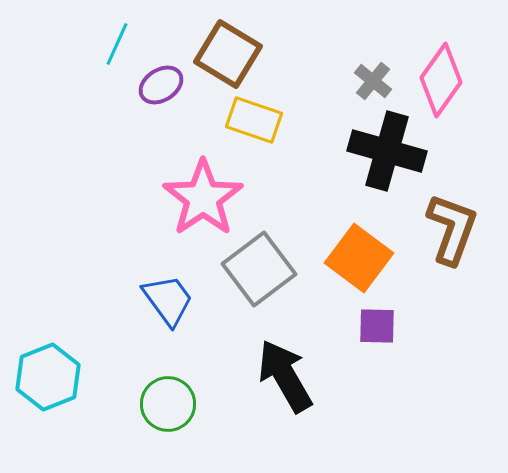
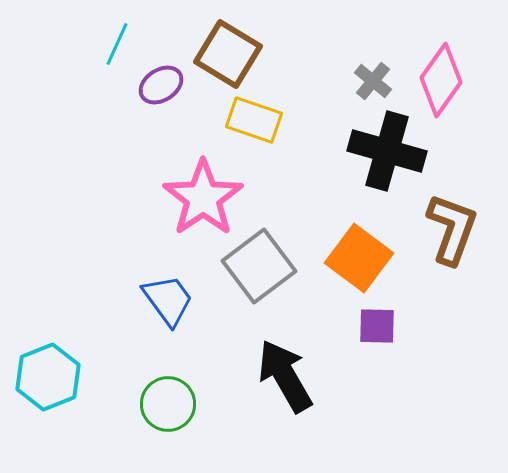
gray square: moved 3 px up
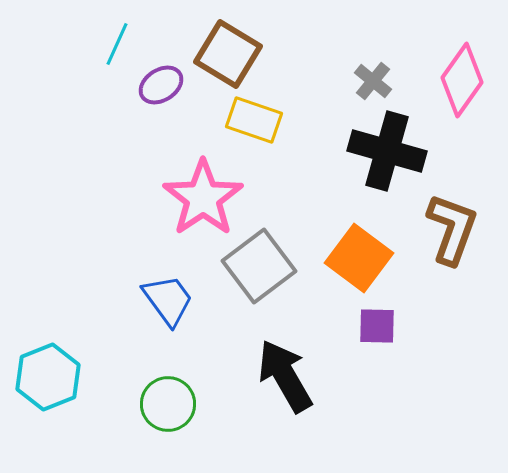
pink diamond: moved 21 px right
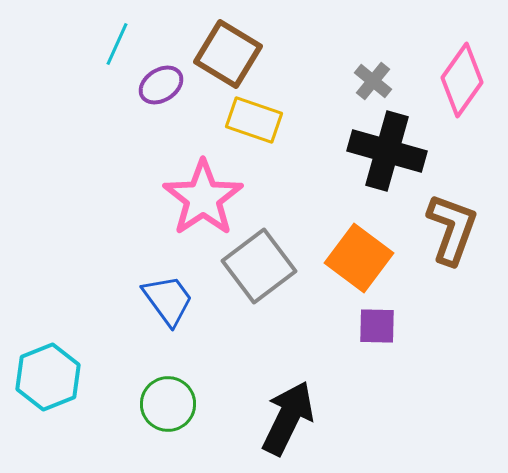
black arrow: moved 3 px right, 42 px down; rotated 56 degrees clockwise
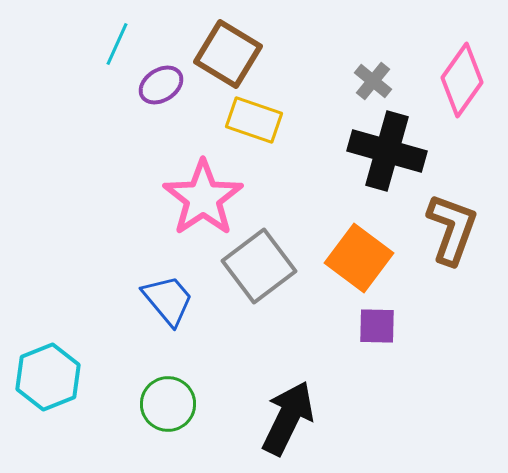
blue trapezoid: rotated 4 degrees counterclockwise
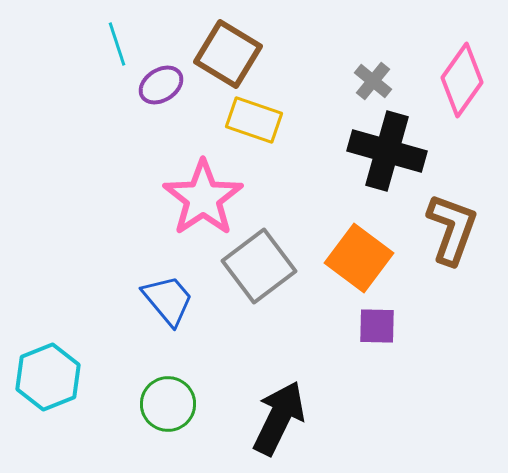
cyan line: rotated 42 degrees counterclockwise
black arrow: moved 9 px left
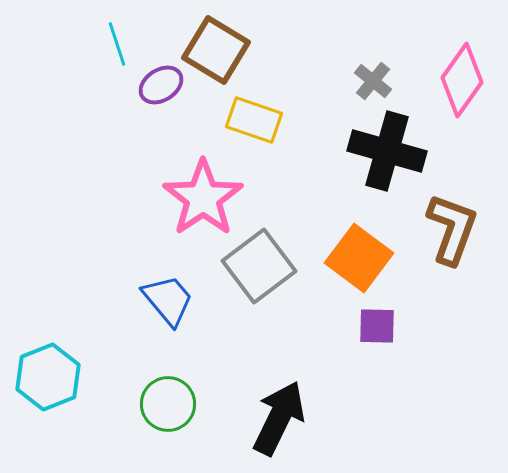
brown square: moved 12 px left, 4 px up
